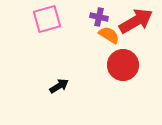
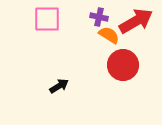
pink square: rotated 16 degrees clockwise
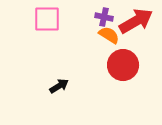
purple cross: moved 5 px right
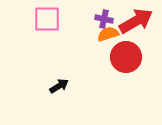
purple cross: moved 2 px down
orange semicircle: moved 1 px left, 1 px up; rotated 50 degrees counterclockwise
red circle: moved 3 px right, 8 px up
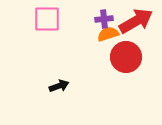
purple cross: rotated 18 degrees counterclockwise
black arrow: rotated 12 degrees clockwise
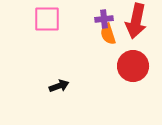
red arrow: rotated 132 degrees clockwise
orange semicircle: rotated 90 degrees counterclockwise
red circle: moved 7 px right, 9 px down
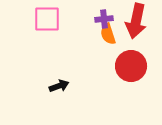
red circle: moved 2 px left
